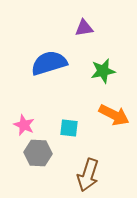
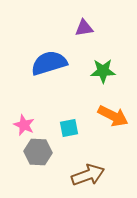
green star: rotated 10 degrees clockwise
orange arrow: moved 1 px left, 1 px down
cyan square: rotated 18 degrees counterclockwise
gray hexagon: moved 1 px up
brown arrow: rotated 128 degrees counterclockwise
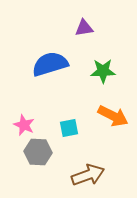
blue semicircle: moved 1 px right, 1 px down
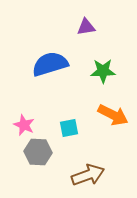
purple triangle: moved 2 px right, 1 px up
orange arrow: moved 1 px up
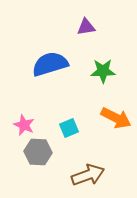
orange arrow: moved 3 px right, 3 px down
cyan square: rotated 12 degrees counterclockwise
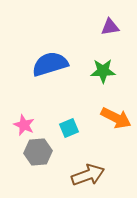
purple triangle: moved 24 px right
gray hexagon: rotated 8 degrees counterclockwise
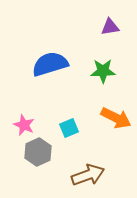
gray hexagon: rotated 20 degrees counterclockwise
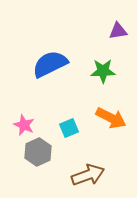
purple triangle: moved 8 px right, 4 px down
blue semicircle: rotated 9 degrees counterclockwise
orange arrow: moved 5 px left
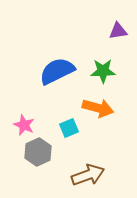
blue semicircle: moved 7 px right, 7 px down
orange arrow: moved 13 px left, 10 px up; rotated 12 degrees counterclockwise
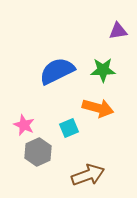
green star: moved 1 px up
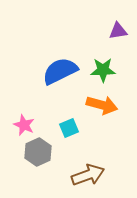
blue semicircle: moved 3 px right
orange arrow: moved 4 px right, 3 px up
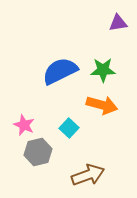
purple triangle: moved 8 px up
cyan square: rotated 24 degrees counterclockwise
gray hexagon: rotated 12 degrees clockwise
